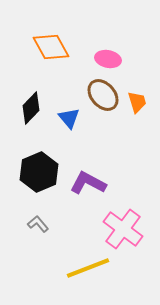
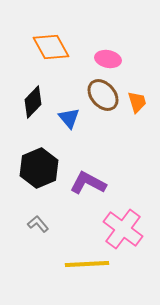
black diamond: moved 2 px right, 6 px up
black hexagon: moved 4 px up
yellow line: moved 1 px left, 4 px up; rotated 18 degrees clockwise
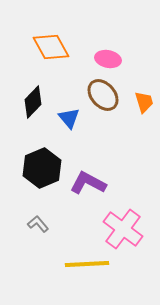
orange trapezoid: moved 7 px right
black hexagon: moved 3 px right
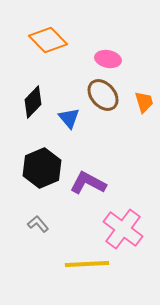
orange diamond: moved 3 px left, 7 px up; rotated 15 degrees counterclockwise
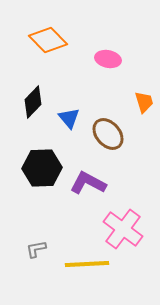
brown ellipse: moved 5 px right, 39 px down
black hexagon: rotated 21 degrees clockwise
gray L-shape: moved 2 px left, 25 px down; rotated 60 degrees counterclockwise
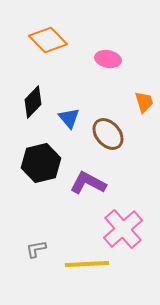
black hexagon: moved 1 px left, 5 px up; rotated 12 degrees counterclockwise
pink cross: rotated 12 degrees clockwise
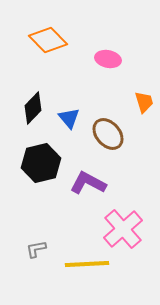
black diamond: moved 6 px down
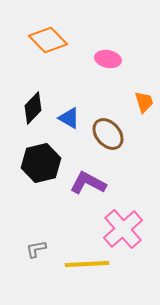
blue triangle: rotated 20 degrees counterclockwise
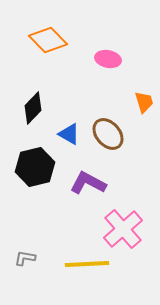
blue triangle: moved 16 px down
black hexagon: moved 6 px left, 4 px down
gray L-shape: moved 11 px left, 9 px down; rotated 20 degrees clockwise
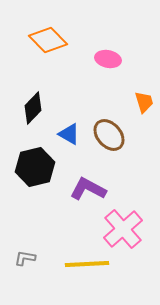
brown ellipse: moved 1 px right, 1 px down
purple L-shape: moved 6 px down
